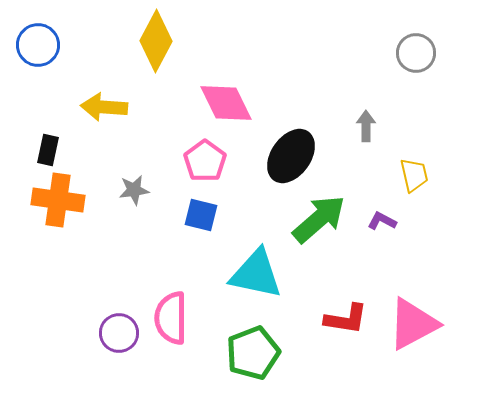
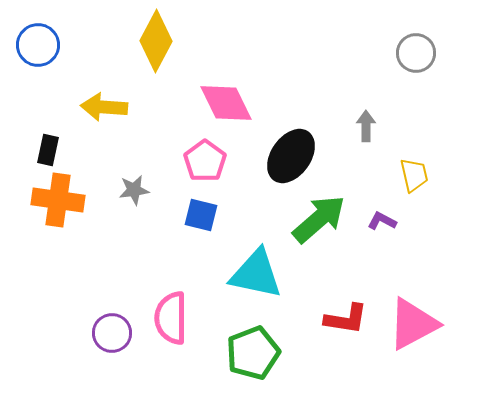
purple circle: moved 7 px left
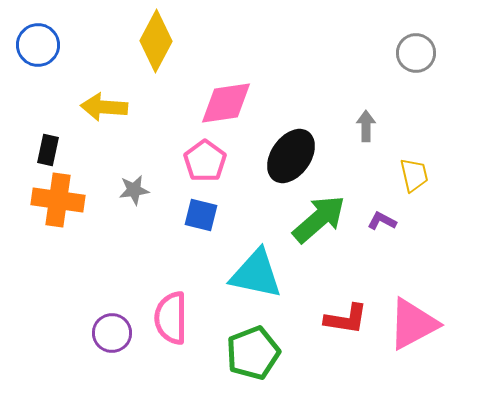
pink diamond: rotated 72 degrees counterclockwise
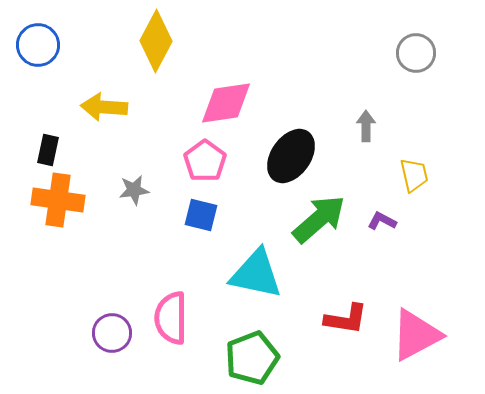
pink triangle: moved 3 px right, 11 px down
green pentagon: moved 1 px left, 5 px down
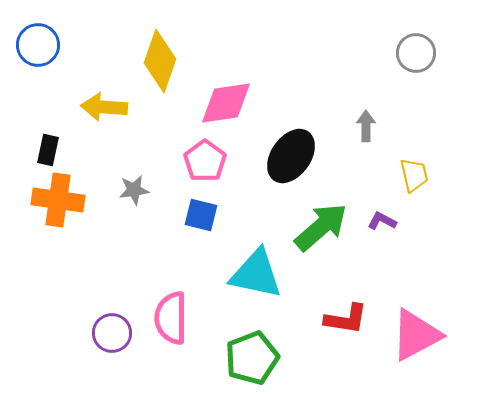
yellow diamond: moved 4 px right, 20 px down; rotated 8 degrees counterclockwise
green arrow: moved 2 px right, 8 px down
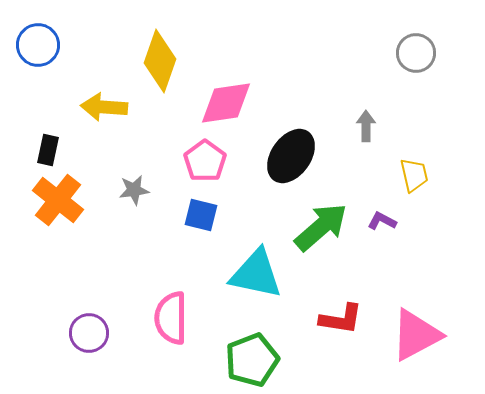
orange cross: rotated 30 degrees clockwise
red L-shape: moved 5 px left
purple circle: moved 23 px left
green pentagon: moved 2 px down
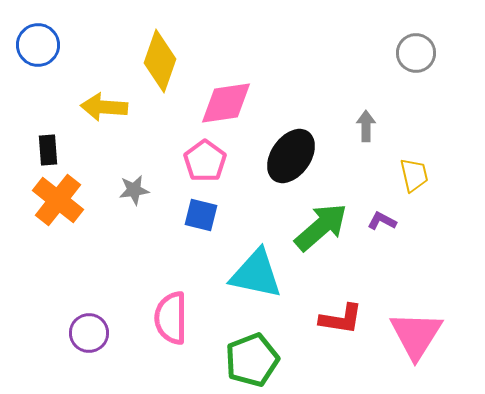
black rectangle: rotated 16 degrees counterclockwise
pink triangle: rotated 30 degrees counterclockwise
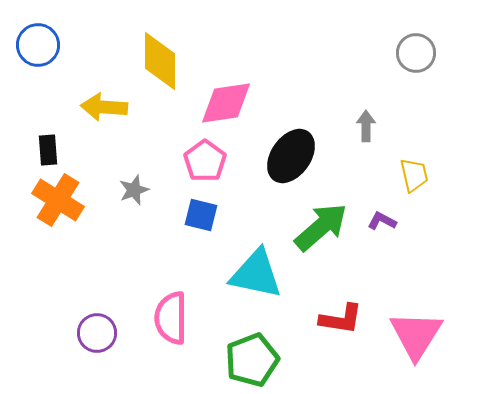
yellow diamond: rotated 20 degrees counterclockwise
gray star: rotated 12 degrees counterclockwise
orange cross: rotated 6 degrees counterclockwise
purple circle: moved 8 px right
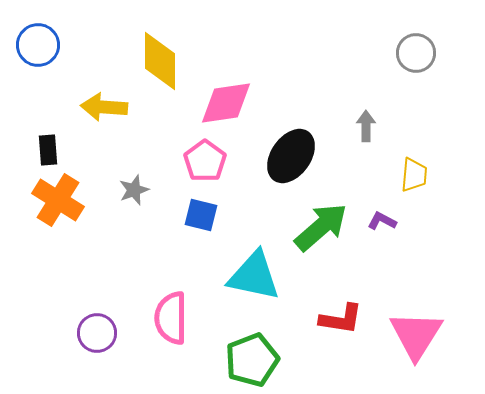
yellow trapezoid: rotated 18 degrees clockwise
cyan triangle: moved 2 px left, 2 px down
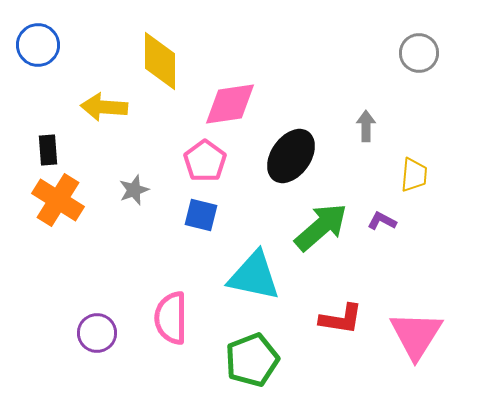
gray circle: moved 3 px right
pink diamond: moved 4 px right, 1 px down
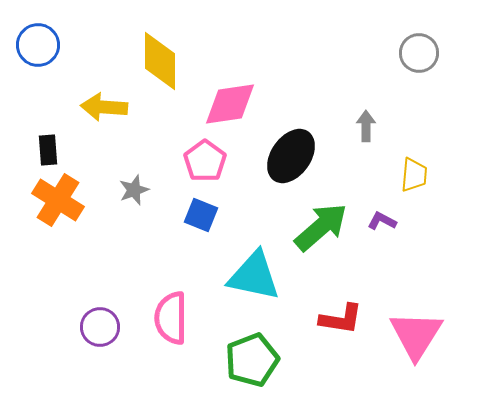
blue square: rotated 8 degrees clockwise
purple circle: moved 3 px right, 6 px up
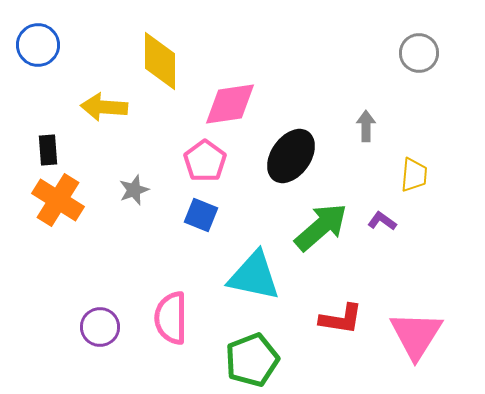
purple L-shape: rotated 8 degrees clockwise
